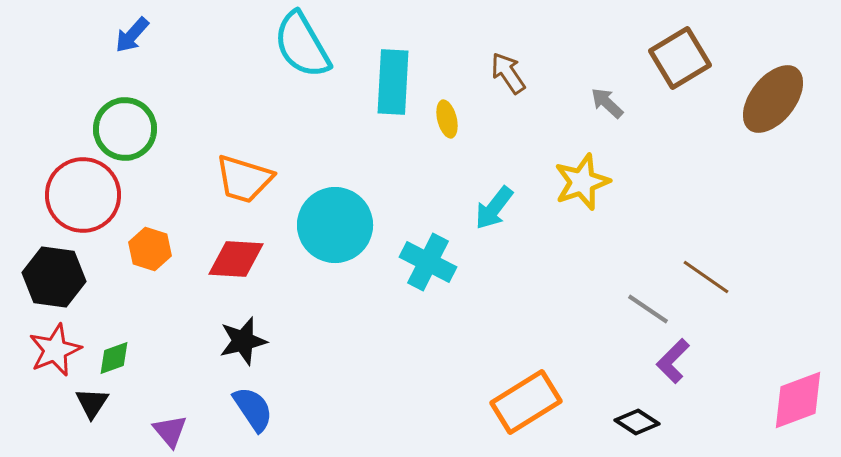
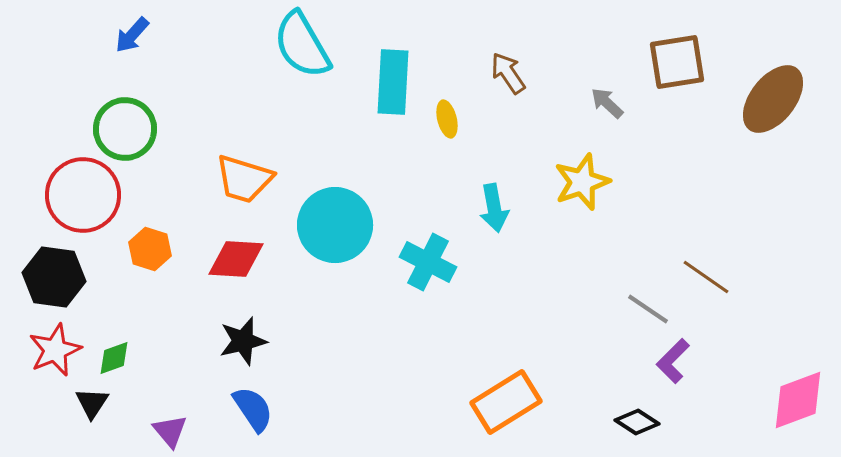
brown square: moved 3 px left, 4 px down; rotated 22 degrees clockwise
cyan arrow: rotated 48 degrees counterclockwise
orange rectangle: moved 20 px left
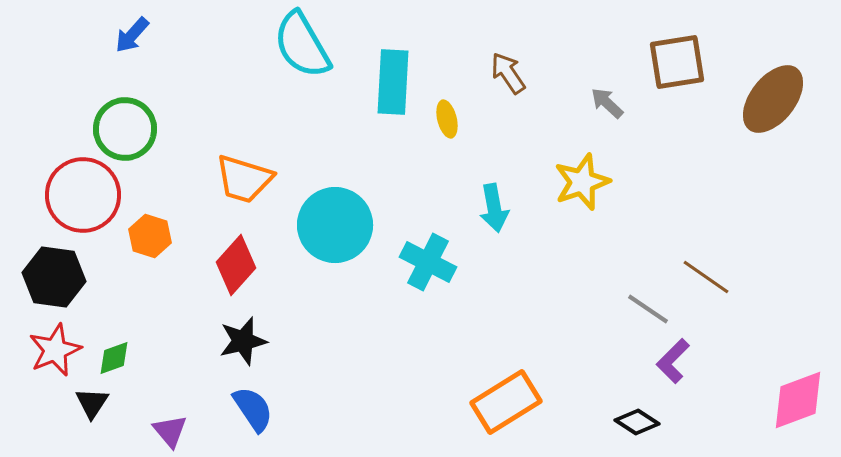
orange hexagon: moved 13 px up
red diamond: moved 6 px down; rotated 52 degrees counterclockwise
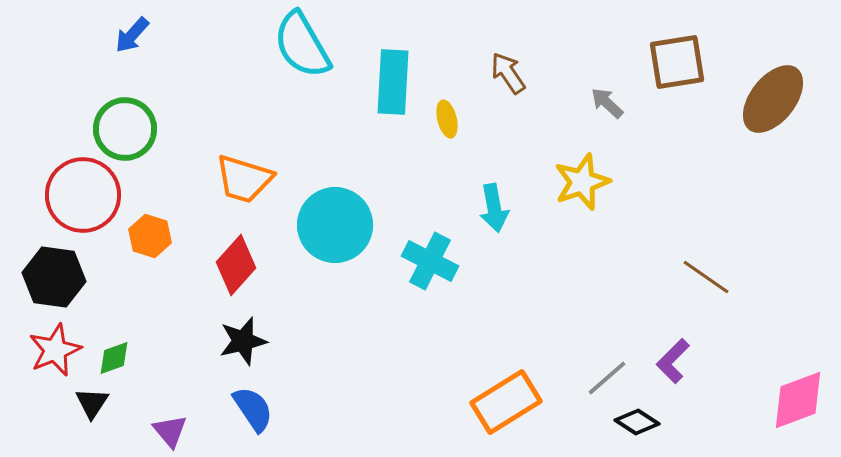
cyan cross: moved 2 px right, 1 px up
gray line: moved 41 px left, 69 px down; rotated 75 degrees counterclockwise
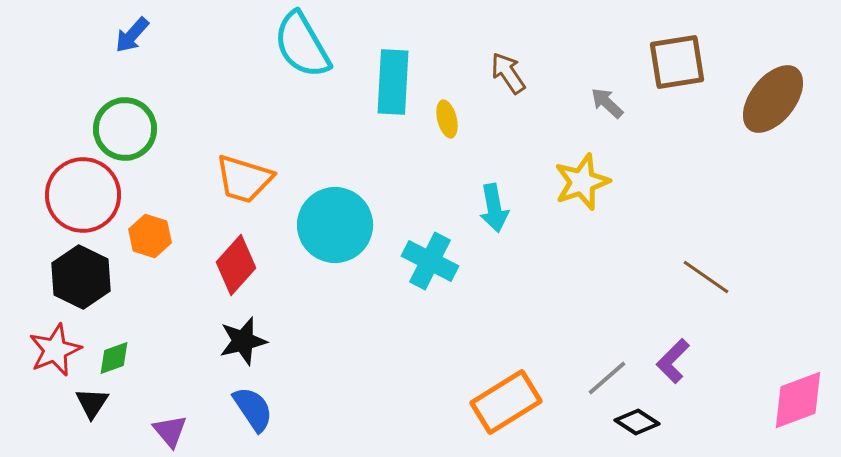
black hexagon: moved 27 px right; rotated 18 degrees clockwise
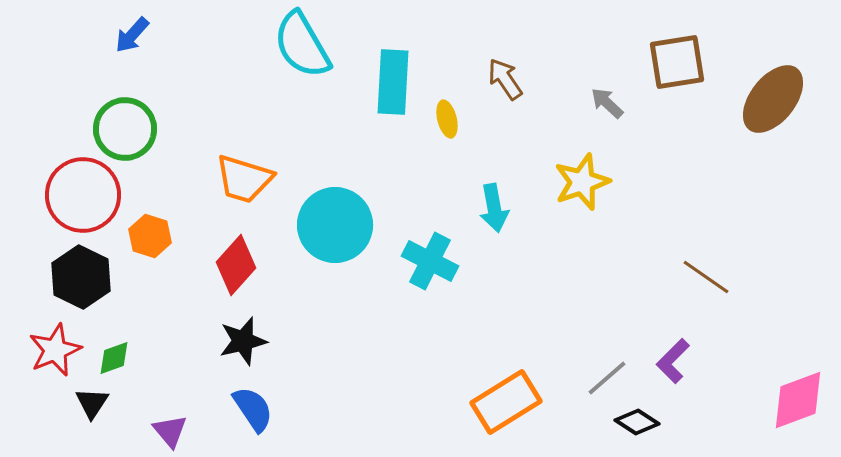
brown arrow: moved 3 px left, 6 px down
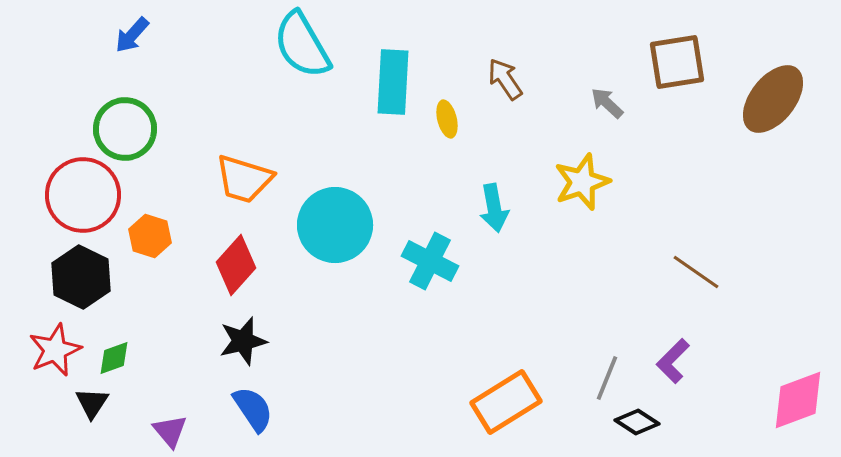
brown line: moved 10 px left, 5 px up
gray line: rotated 27 degrees counterclockwise
